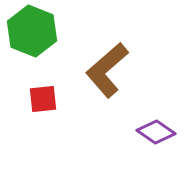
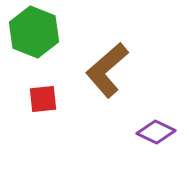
green hexagon: moved 2 px right, 1 px down
purple diamond: rotated 9 degrees counterclockwise
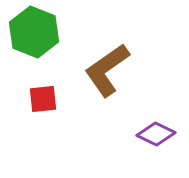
brown L-shape: rotated 6 degrees clockwise
purple diamond: moved 2 px down
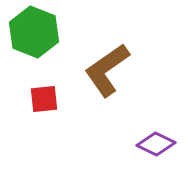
red square: moved 1 px right
purple diamond: moved 10 px down
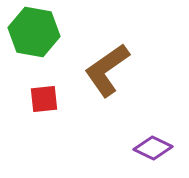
green hexagon: rotated 12 degrees counterclockwise
purple diamond: moved 3 px left, 4 px down
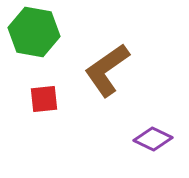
purple diamond: moved 9 px up
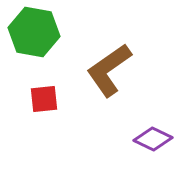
brown L-shape: moved 2 px right
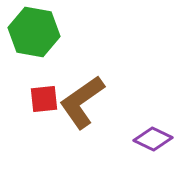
brown L-shape: moved 27 px left, 32 px down
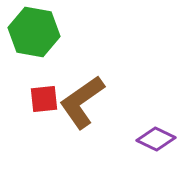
purple diamond: moved 3 px right
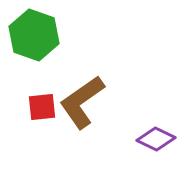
green hexagon: moved 3 px down; rotated 9 degrees clockwise
red square: moved 2 px left, 8 px down
